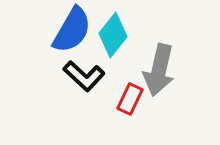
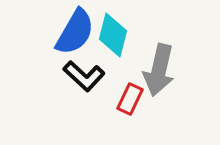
blue semicircle: moved 3 px right, 2 px down
cyan diamond: rotated 24 degrees counterclockwise
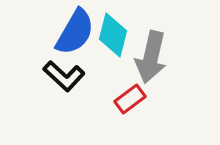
gray arrow: moved 8 px left, 13 px up
black L-shape: moved 20 px left
red rectangle: rotated 28 degrees clockwise
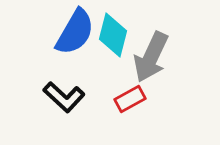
gray arrow: rotated 12 degrees clockwise
black L-shape: moved 21 px down
red rectangle: rotated 8 degrees clockwise
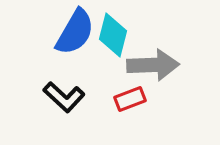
gray arrow: moved 2 px right, 8 px down; rotated 117 degrees counterclockwise
red rectangle: rotated 8 degrees clockwise
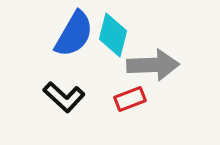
blue semicircle: moved 1 px left, 2 px down
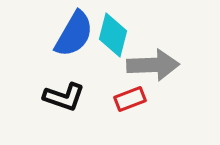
black L-shape: rotated 24 degrees counterclockwise
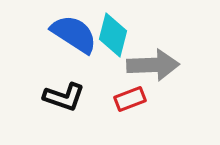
blue semicircle: rotated 87 degrees counterclockwise
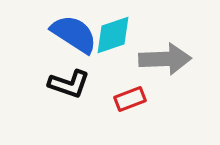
cyan diamond: rotated 57 degrees clockwise
gray arrow: moved 12 px right, 6 px up
black L-shape: moved 5 px right, 13 px up
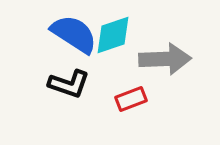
red rectangle: moved 1 px right
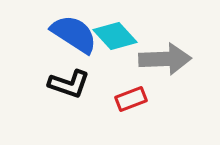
cyan diamond: moved 2 px right, 1 px down; rotated 66 degrees clockwise
